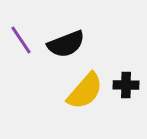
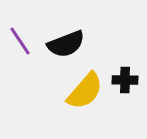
purple line: moved 1 px left, 1 px down
black cross: moved 1 px left, 5 px up
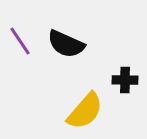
black semicircle: rotated 45 degrees clockwise
yellow semicircle: moved 20 px down
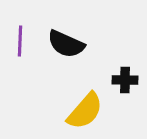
purple line: rotated 36 degrees clockwise
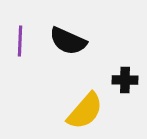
black semicircle: moved 2 px right, 3 px up
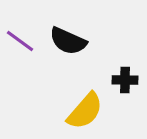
purple line: rotated 56 degrees counterclockwise
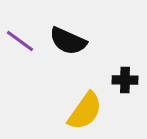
yellow semicircle: rotated 6 degrees counterclockwise
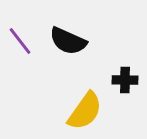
purple line: rotated 16 degrees clockwise
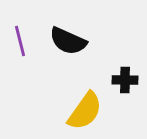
purple line: rotated 24 degrees clockwise
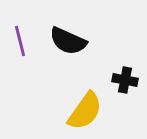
black cross: rotated 10 degrees clockwise
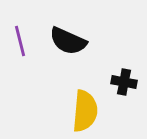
black cross: moved 1 px left, 2 px down
yellow semicircle: rotated 30 degrees counterclockwise
